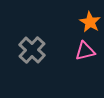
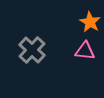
pink triangle: rotated 20 degrees clockwise
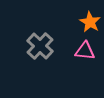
gray cross: moved 8 px right, 4 px up
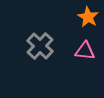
orange star: moved 2 px left, 5 px up
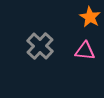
orange star: moved 2 px right
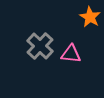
pink triangle: moved 14 px left, 3 px down
